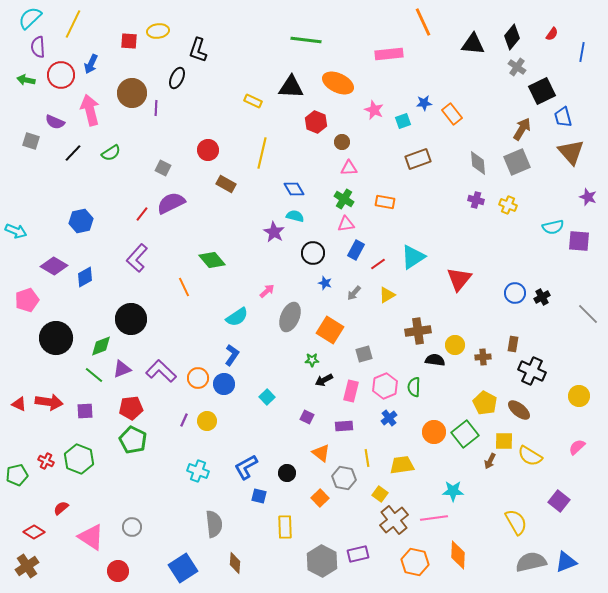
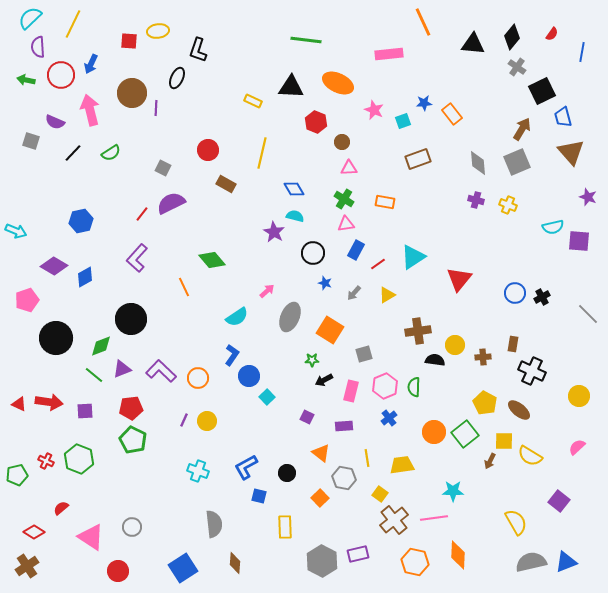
blue circle at (224, 384): moved 25 px right, 8 px up
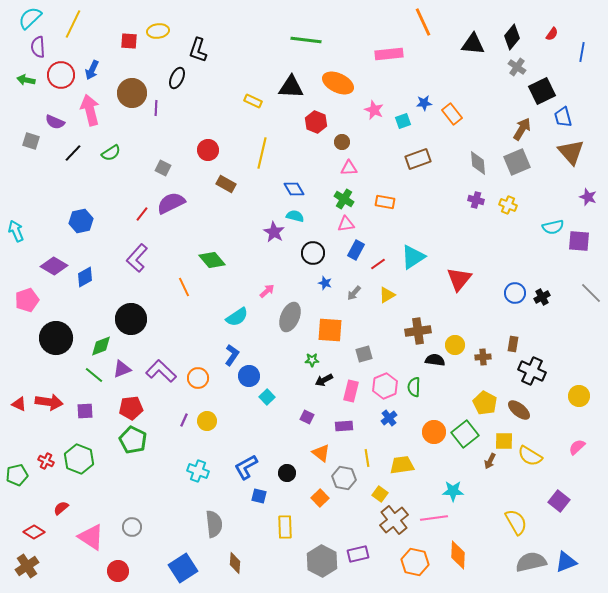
blue arrow at (91, 64): moved 1 px right, 6 px down
cyan arrow at (16, 231): rotated 135 degrees counterclockwise
gray line at (588, 314): moved 3 px right, 21 px up
orange square at (330, 330): rotated 28 degrees counterclockwise
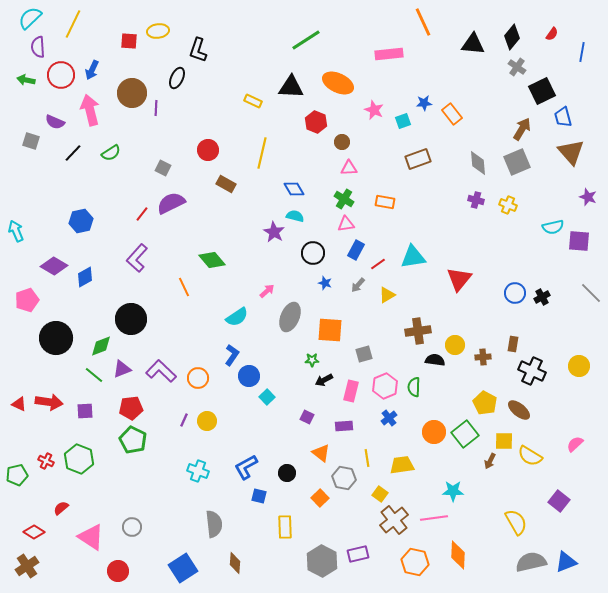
green line at (306, 40): rotated 40 degrees counterclockwise
cyan triangle at (413, 257): rotated 24 degrees clockwise
gray arrow at (354, 293): moved 4 px right, 8 px up
yellow circle at (579, 396): moved 30 px up
pink semicircle at (577, 447): moved 2 px left, 3 px up
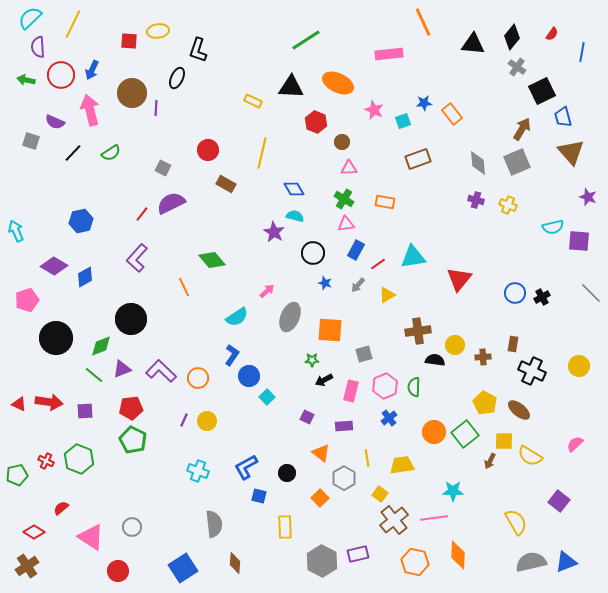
gray hexagon at (344, 478): rotated 20 degrees clockwise
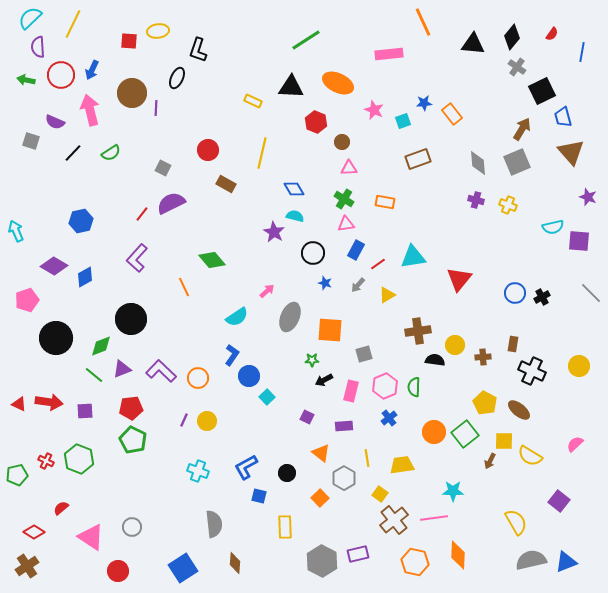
gray semicircle at (531, 562): moved 2 px up
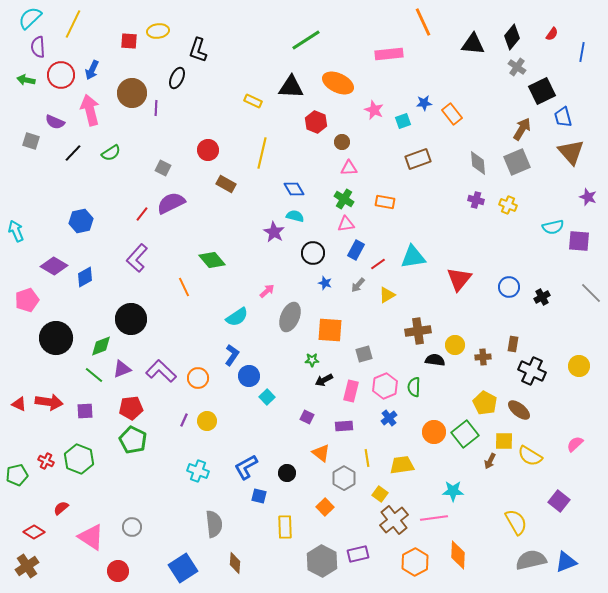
blue circle at (515, 293): moved 6 px left, 6 px up
orange square at (320, 498): moved 5 px right, 9 px down
orange hexagon at (415, 562): rotated 20 degrees clockwise
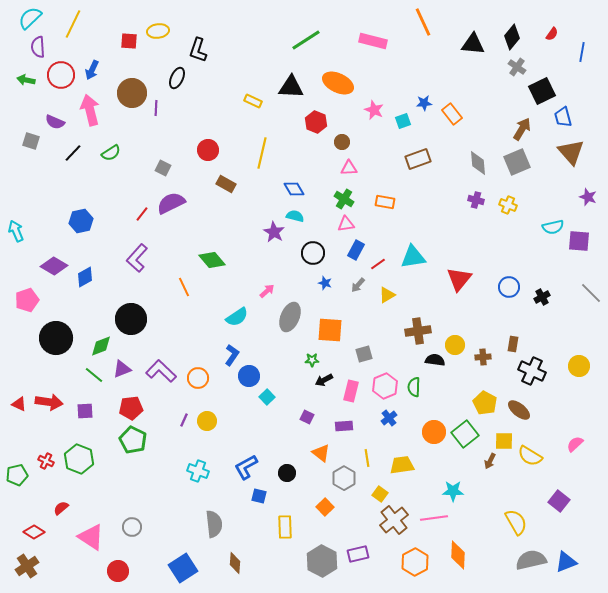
pink rectangle at (389, 54): moved 16 px left, 13 px up; rotated 20 degrees clockwise
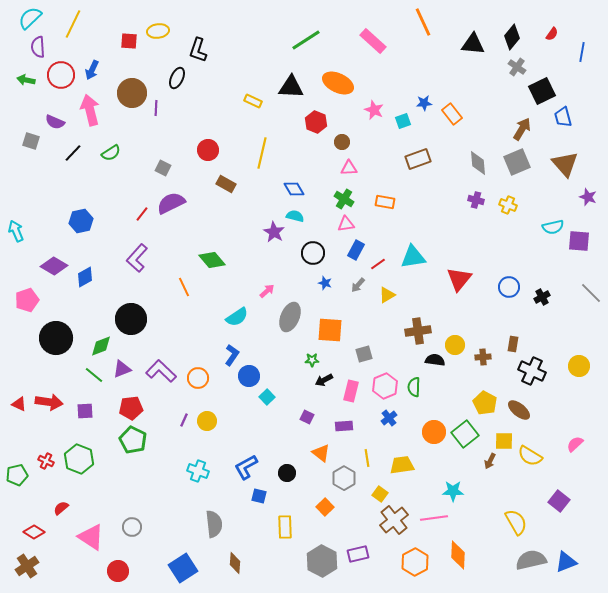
pink rectangle at (373, 41): rotated 28 degrees clockwise
brown triangle at (571, 152): moved 6 px left, 12 px down
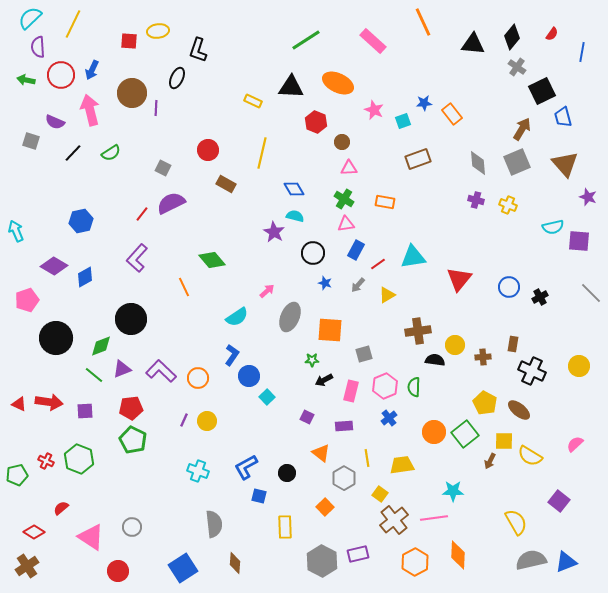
black cross at (542, 297): moved 2 px left
